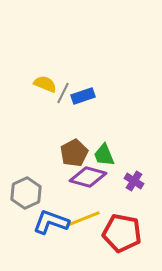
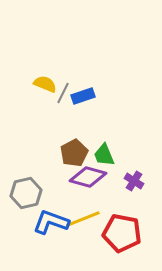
gray hexagon: rotated 12 degrees clockwise
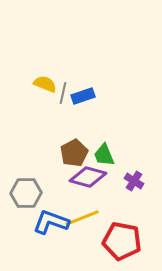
gray line: rotated 15 degrees counterclockwise
gray hexagon: rotated 12 degrees clockwise
yellow line: moved 1 px left, 1 px up
red pentagon: moved 8 px down
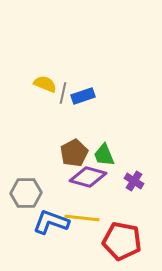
yellow line: rotated 28 degrees clockwise
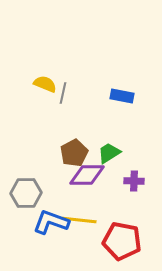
blue rectangle: moved 39 px right; rotated 30 degrees clockwise
green trapezoid: moved 5 px right, 2 px up; rotated 80 degrees clockwise
purple diamond: moved 1 px left, 2 px up; rotated 15 degrees counterclockwise
purple cross: rotated 30 degrees counterclockwise
yellow line: moved 3 px left, 2 px down
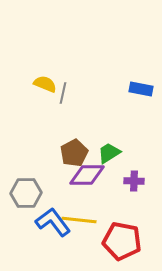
blue rectangle: moved 19 px right, 7 px up
blue L-shape: moved 2 px right; rotated 33 degrees clockwise
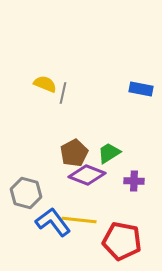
purple diamond: rotated 21 degrees clockwise
gray hexagon: rotated 16 degrees clockwise
